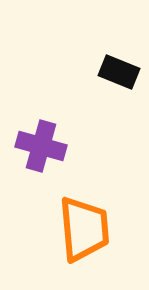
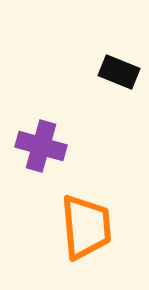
orange trapezoid: moved 2 px right, 2 px up
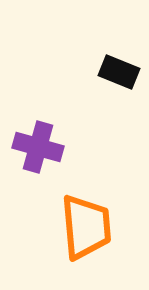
purple cross: moved 3 px left, 1 px down
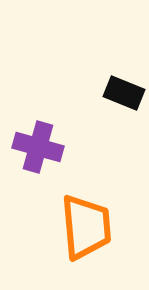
black rectangle: moved 5 px right, 21 px down
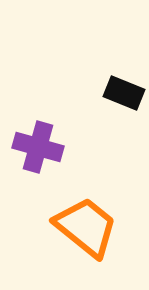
orange trapezoid: rotated 46 degrees counterclockwise
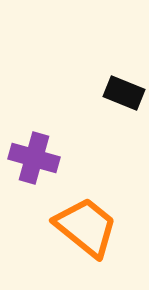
purple cross: moved 4 px left, 11 px down
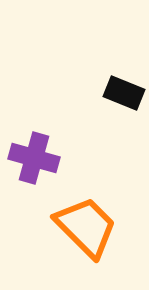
orange trapezoid: rotated 6 degrees clockwise
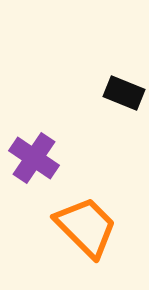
purple cross: rotated 18 degrees clockwise
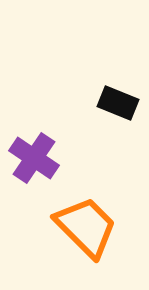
black rectangle: moved 6 px left, 10 px down
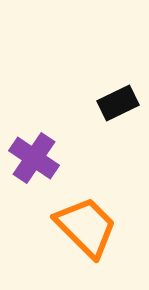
black rectangle: rotated 48 degrees counterclockwise
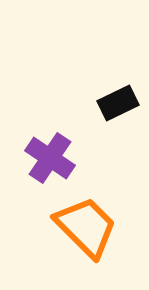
purple cross: moved 16 px right
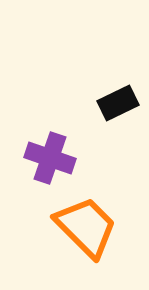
purple cross: rotated 15 degrees counterclockwise
